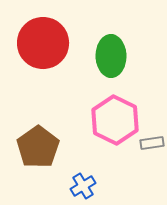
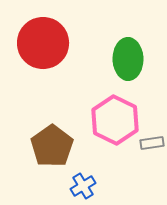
green ellipse: moved 17 px right, 3 px down
brown pentagon: moved 14 px right, 1 px up
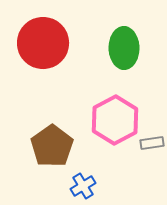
green ellipse: moved 4 px left, 11 px up
pink hexagon: rotated 6 degrees clockwise
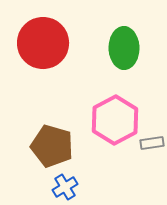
brown pentagon: rotated 21 degrees counterclockwise
blue cross: moved 18 px left, 1 px down
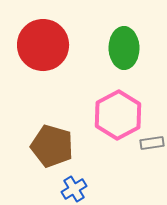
red circle: moved 2 px down
pink hexagon: moved 3 px right, 5 px up
blue cross: moved 9 px right, 2 px down
